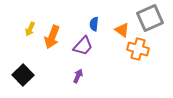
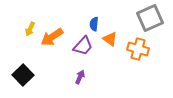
orange triangle: moved 12 px left, 9 px down
orange arrow: rotated 35 degrees clockwise
purple arrow: moved 2 px right, 1 px down
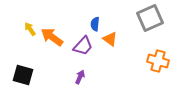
blue semicircle: moved 1 px right
yellow arrow: rotated 120 degrees clockwise
orange arrow: rotated 70 degrees clockwise
orange cross: moved 20 px right, 12 px down
black square: rotated 30 degrees counterclockwise
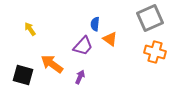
orange arrow: moved 27 px down
orange cross: moved 3 px left, 9 px up
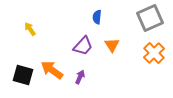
blue semicircle: moved 2 px right, 7 px up
orange triangle: moved 2 px right, 6 px down; rotated 21 degrees clockwise
orange cross: moved 1 px left, 1 px down; rotated 30 degrees clockwise
orange arrow: moved 6 px down
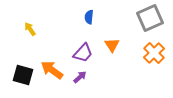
blue semicircle: moved 8 px left
purple trapezoid: moved 7 px down
purple arrow: rotated 24 degrees clockwise
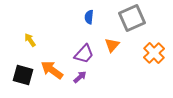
gray square: moved 18 px left
yellow arrow: moved 11 px down
orange triangle: rotated 14 degrees clockwise
purple trapezoid: moved 1 px right, 1 px down
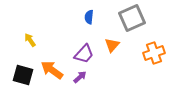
orange cross: rotated 25 degrees clockwise
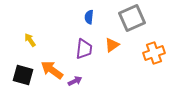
orange triangle: rotated 14 degrees clockwise
purple trapezoid: moved 5 px up; rotated 35 degrees counterclockwise
purple arrow: moved 5 px left, 4 px down; rotated 16 degrees clockwise
